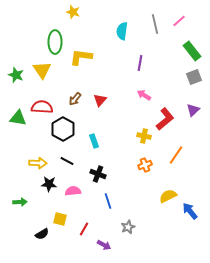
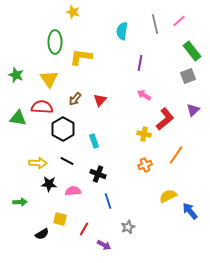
yellow triangle: moved 7 px right, 9 px down
gray square: moved 6 px left, 1 px up
yellow cross: moved 2 px up
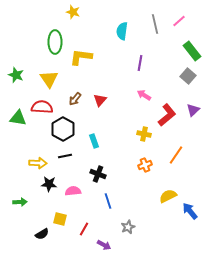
gray square: rotated 28 degrees counterclockwise
red L-shape: moved 2 px right, 4 px up
black line: moved 2 px left, 5 px up; rotated 40 degrees counterclockwise
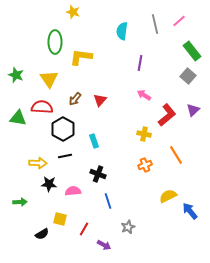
orange line: rotated 66 degrees counterclockwise
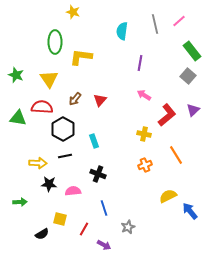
blue line: moved 4 px left, 7 px down
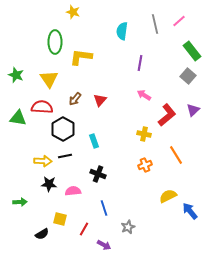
yellow arrow: moved 5 px right, 2 px up
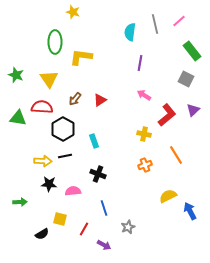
cyan semicircle: moved 8 px right, 1 px down
gray square: moved 2 px left, 3 px down; rotated 14 degrees counterclockwise
red triangle: rotated 16 degrees clockwise
blue arrow: rotated 12 degrees clockwise
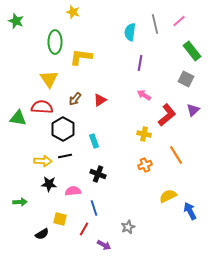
green star: moved 54 px up
blue line: moved 10 px left
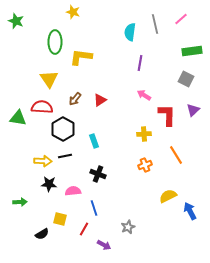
pink line: moved 2 px right, 2 px up
green rectangle: rotated 60 degrees counterclockwise
red L-shape: rotated 50 degrees counterclockwise
yellow cross: rotated 16 degrees counterclockwise
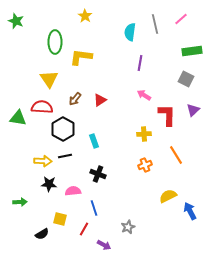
yellow star: moved 12 px right, 4 px down; rotated 16 degrees clockwise
